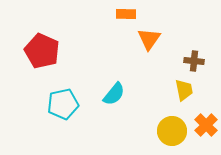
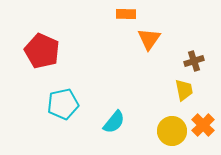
brown cross: rotated 24 degrees counterclockwise
cyan semicircle: moved 28 px down
orange cross: moved 3 px left
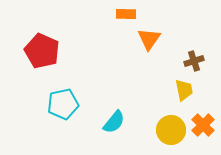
yellow circle: moved 1 px left, 1 px up
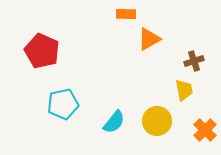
orange triangle: rotated 25 degrees clockwise
orange cross: moved 2 px right, 5 px down
yellow circle: moved 14 px left, 9 px up
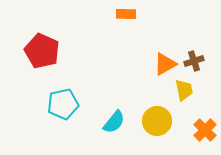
orange triangle: moved 16 px right, 25 px down
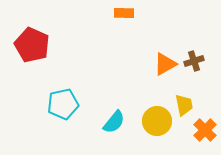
orange rectangle: moved 2 px left, 1 px up
red pentagon: moved 10 px left, 6 px up
yellow trapezoid: moved 15 px down
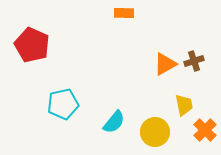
yellow circle: moved 2 px left, 11 px down
